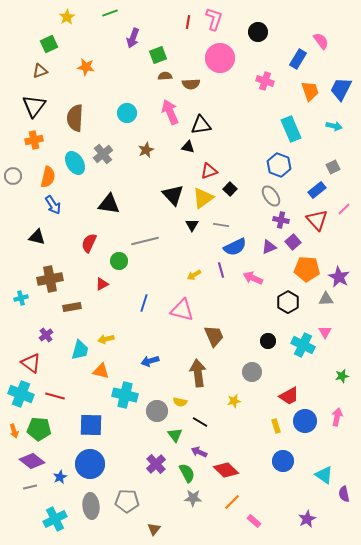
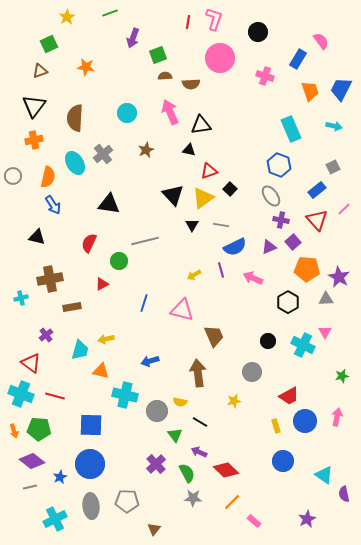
pink cross at (265, 81): moved 5 px up
black triangle at (188, 147): moved 1 px right, 3 px down
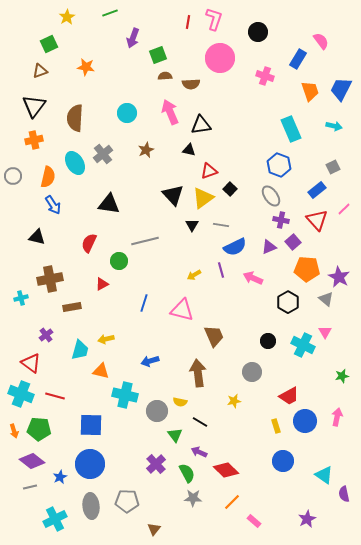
gray triangle at (326, 299): rotated 42 degrees clockwise
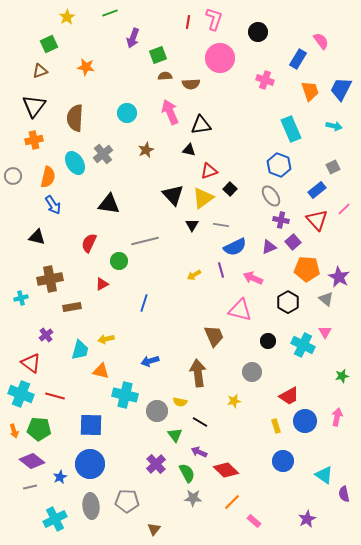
pink cross at (265, 76): moved 4 px down
pink triangle at (182, 310): moved 58 px right
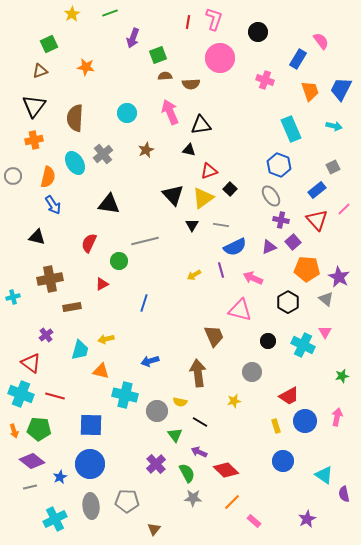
yellow star at (67, 17): moved 5 px right, 3 px up
cyan cross at (21, 298): moved 8 px left, 1 px up
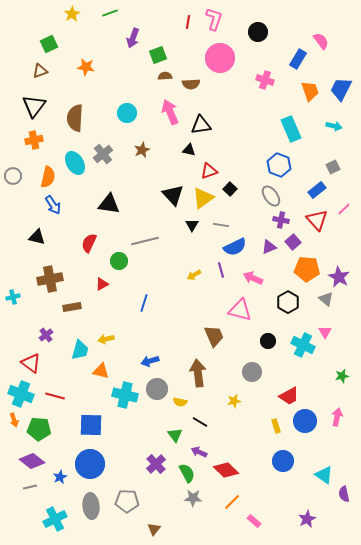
brown star at (146, 150): moved 4 px left
gray circle at (157, 411): moved 22 px up
orange arrow at (14, 431): moved 11 px up
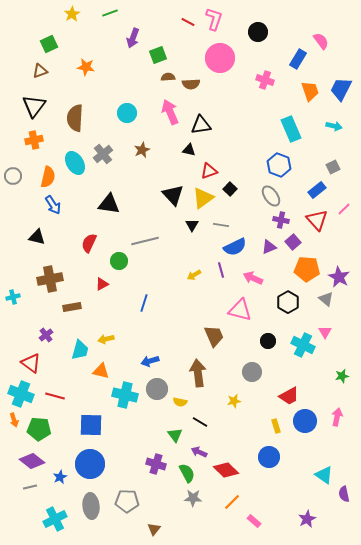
red line at (188, 22): rotated 72 degrees counterclockwise
brown semicircle at (165, 76): moved 3 px right, 1 px down
blue circle at (283, 461): moved 14 px left, 4 px up
purple cross at (156, 464): rotated 30 degrees counterclockwise
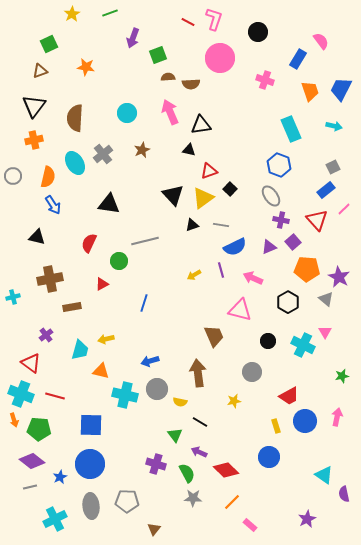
blue rectangle at (317, 190): moved 9 px right
black triangle at (192, 225): rotated 40 degrees clockwise
pink rectangle at (254, 521): moved 4 px left, 4 px down
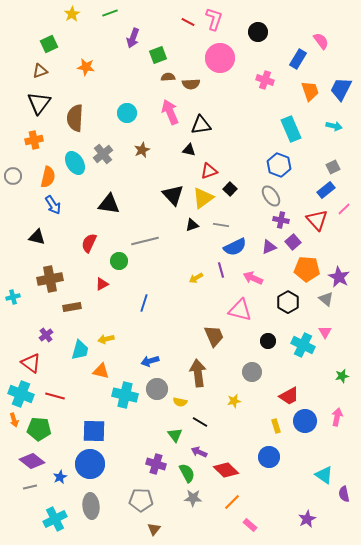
black triangle at (34, 106): moved 5 px right, 3 px up
yellow arrow at (194, 275): moved 2 px right, 3 px down
blue square at (91, 425): moved 3 px right, 6 px down
gray pentagon at (127, 501): moved 14 px right, 1 px up
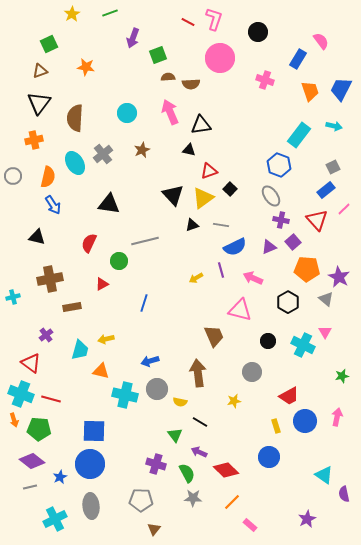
cyan rectangle at (291, 129): moved 8 px right, 6 px down; rotated 60 degrees clockwise
red line at (55, 396): moved 4 px left, 3 px down
